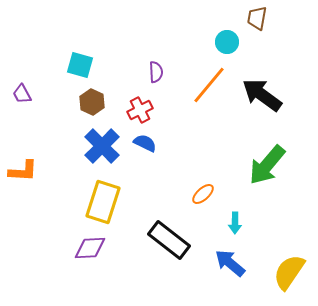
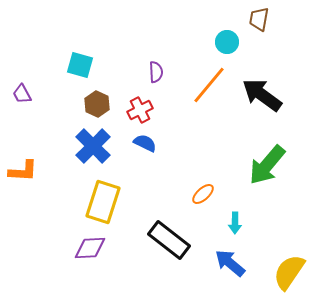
brown trapezoid: moved 2 px right, 1 px down
brown hexagon: moved 5 px right, 2 px down
blue cross: moved 9 px left
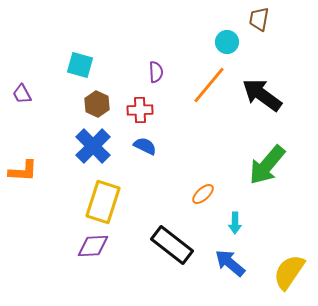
red cross: rotated 25 degrees clockwise
blue semicircle: moved 3 px down
black rectangle: moved 3 px right, 5 px down
purple diamond: moved 3 px right, 2 px up
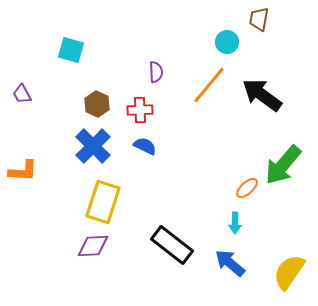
cyan square: moved 9 px left, 15 px up
green arrow: moved 16 px right
orange ellipse: moved 44 px right, 6 px up
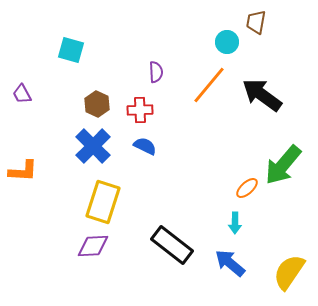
brown trapezoid: moved 3 px left, 3 px down
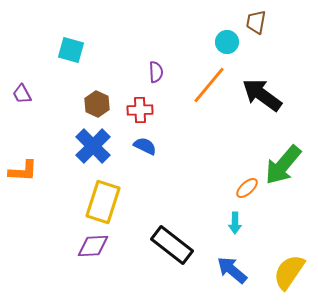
blue arrow: moved 2 px right, 7 px down
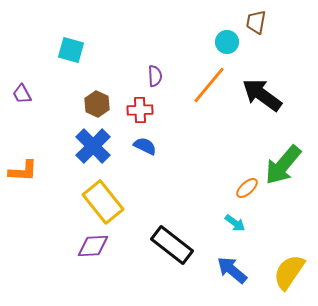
purple semicircle: moved 1 px left, 4 px down
yellow rectangle: rotated 57 degrees counterclockwise
cyan arrow: rotated 55 degrees counterclockwise
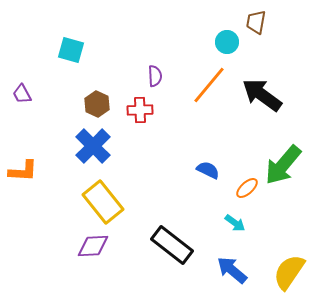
blue semicircle: moved 63 px right, 24 px down
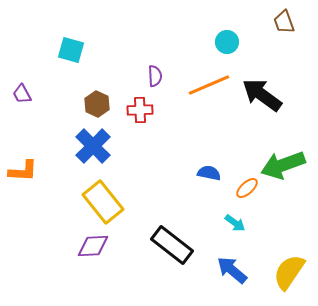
brown trapezoid: moved 28 px right; rotated 30 degrees counterclockwise
orange line: rotated 27 degrees clockwise
green arrow: rotated 30 degrees clockwise
blue semicircle: moved 1 px right, 3 px down; rotated 15 degrees counterclockwise
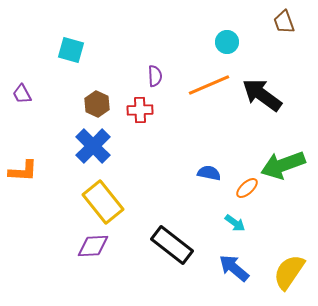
blue arrow: moved 2 px right, 2 px up
